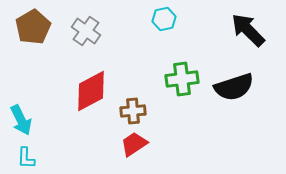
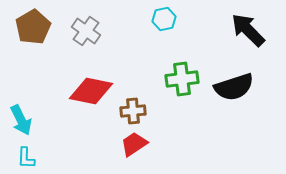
red diamond: rotated 39 degrees clockwise
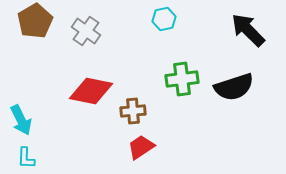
brown pentagon: moved 2 px right, 6 px up
red trapezoid: moved 7 px right, 3 px down
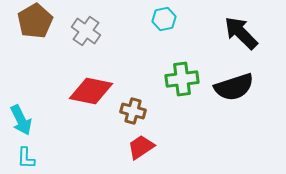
black arrow: moved 7 px left, 3 px down
brown cross: rotated 20 degrees clockwise
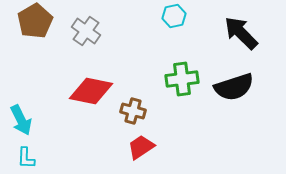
cyan hexagon: moved 10 px right, 3 px up
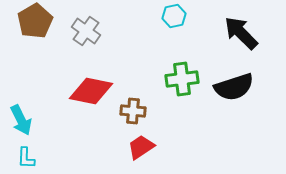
brown cross: rotated 10 degrees counterclockwise
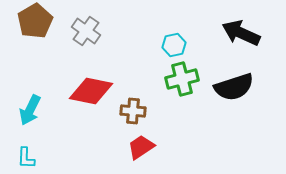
cyan hexagon: moved 29 px down
black arrow: rotated 21 degrees counterclockwise
green cross: rotated 8 degrees counterclockwise
cyan arrow: moved 9 px right, 10 px up; rotated 52 degrees clockwise
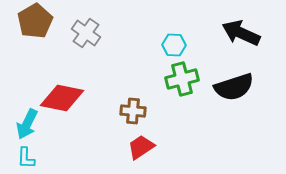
gray cross: moved 2 px down
cyan hexagon: rotated 15 degrees clockwise
red diamond: moved 29 px left, 7 px down
cyan arrow: moved 3 px left, 14 px down
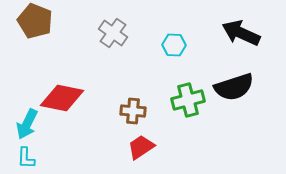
brown pentagon: rotated 20 degrees counterclockwise
gray cross: moved 27 px right
green cross: moved 6 px right, 21 px down
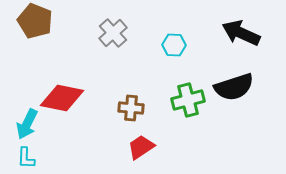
gray cross: rotated 12 degrees clockwise
brown cross: moved 2 px left, 3 px up
